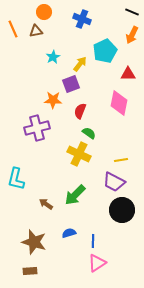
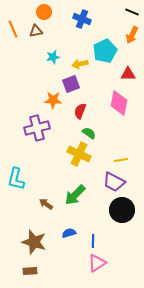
cyan star: rotated 16 degrees clockwise
yellow arrow: rotated 140 degrees counterclockwise
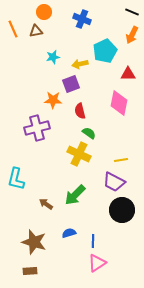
red semicircle: rotated 35 degrees counterclockwise
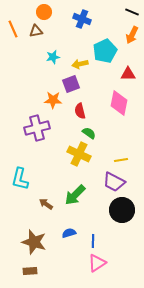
cyan L-shape: moved 4 px right
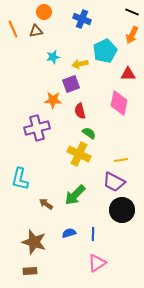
blue line: moved 7 px up
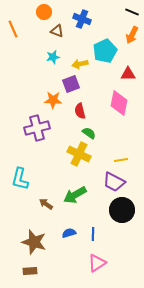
brown triangle: moved 21 px right; rotated 32 degrees clockwise
green arrow: rotated 15 degrees clockwise
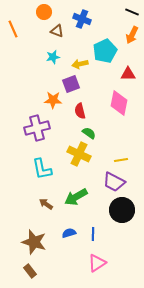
cyan L-shape: moved 22 px right, 10 px up; rotated 25 degrees counterclockwise
green arrow: moved 1 px right, 2 px down
brown rectangle: rotated 56 degrees clockwise
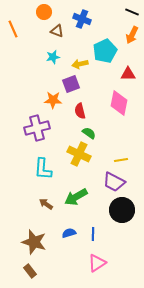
cyan L-shape: moved 1 px right; rotated 15 degrees clockwise
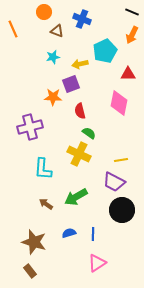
orange star: moved 3 px up
purple cross: moved 7 px left, 1 px up
